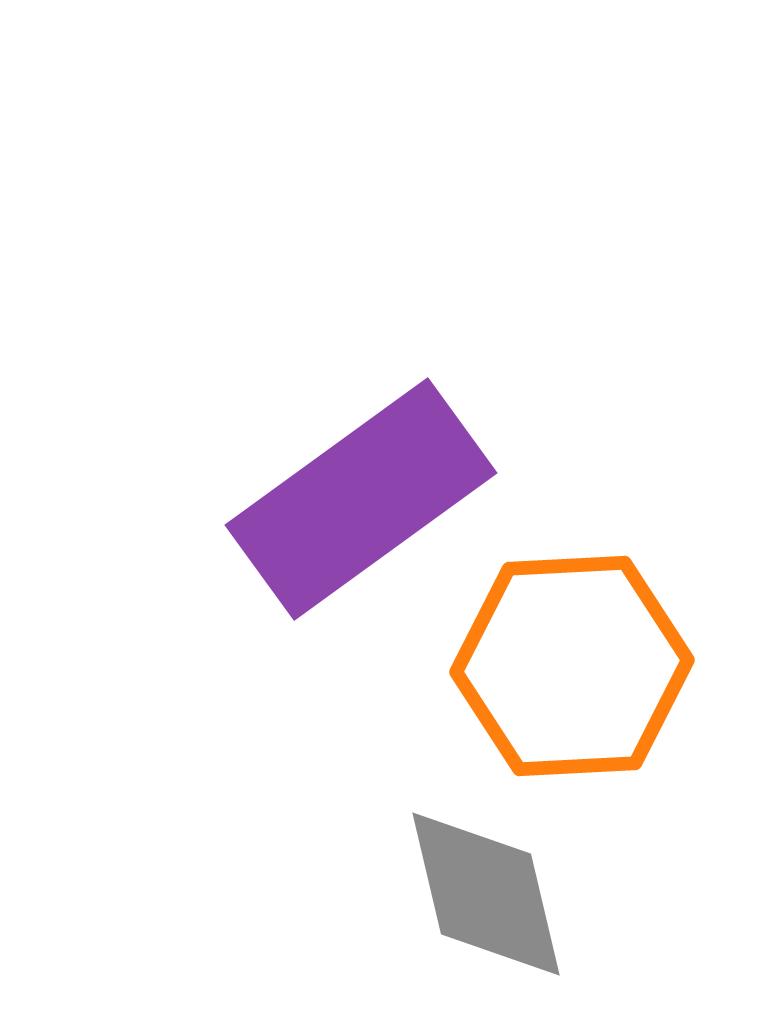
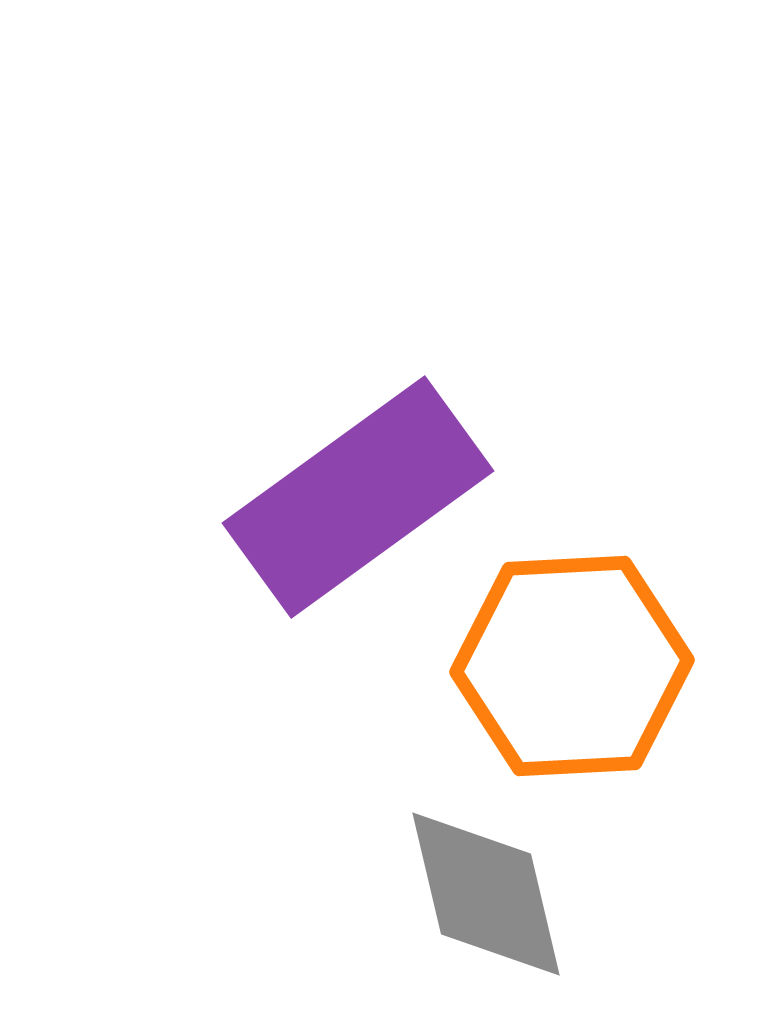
purple rectangle: moved 3 px left, 2 px up
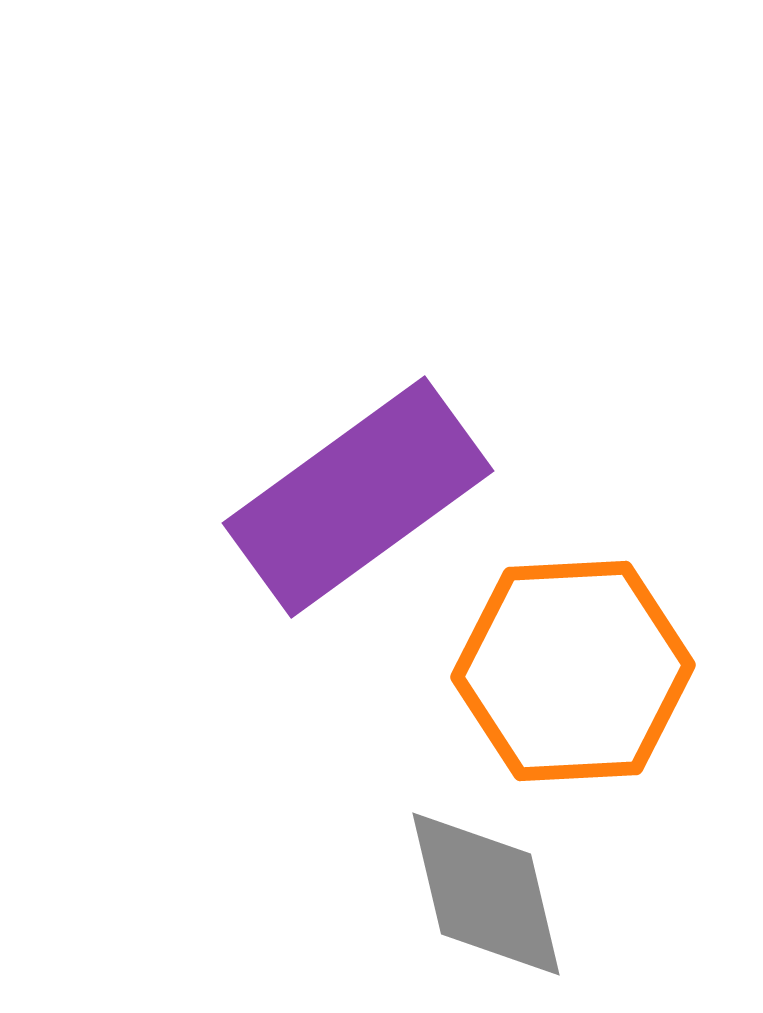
orange hexagon: moved 1 px right, 5 px down
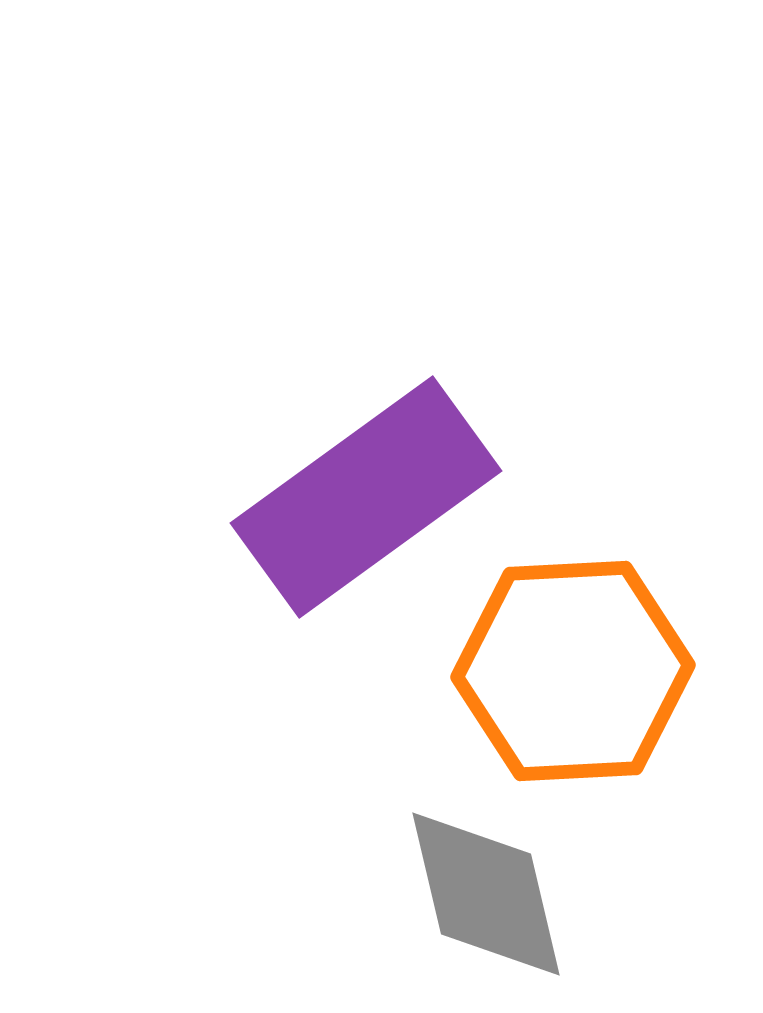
purple rectangle: moved 8 px right
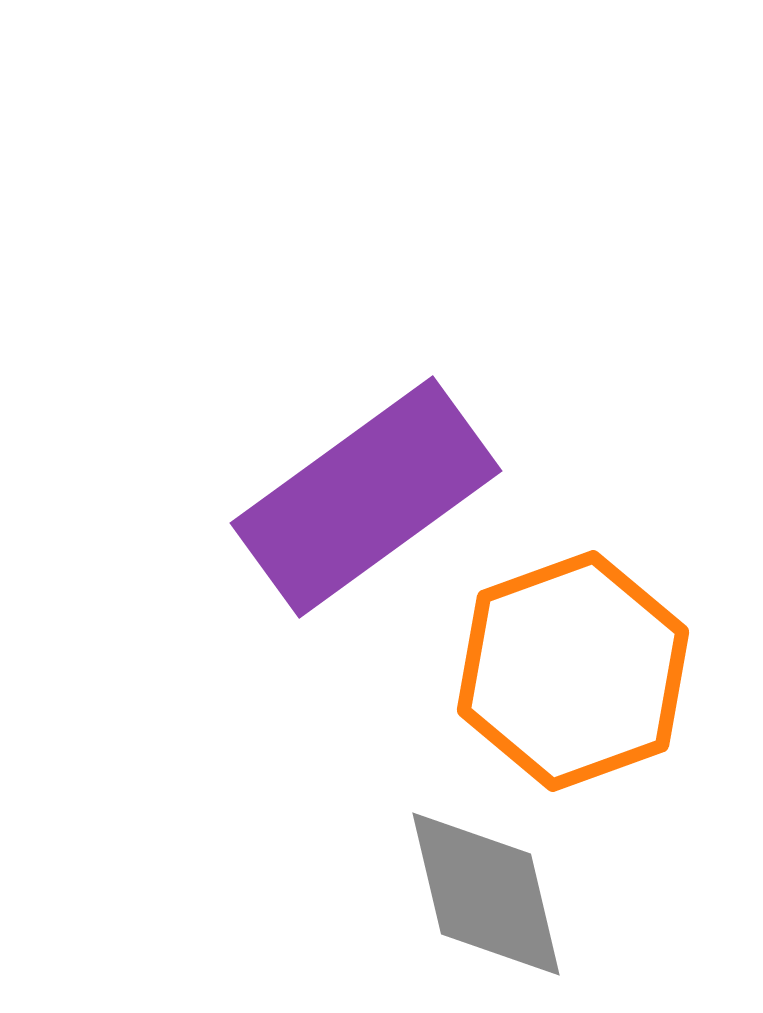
orange hexagon: rotated 17 degrees counterclockwise
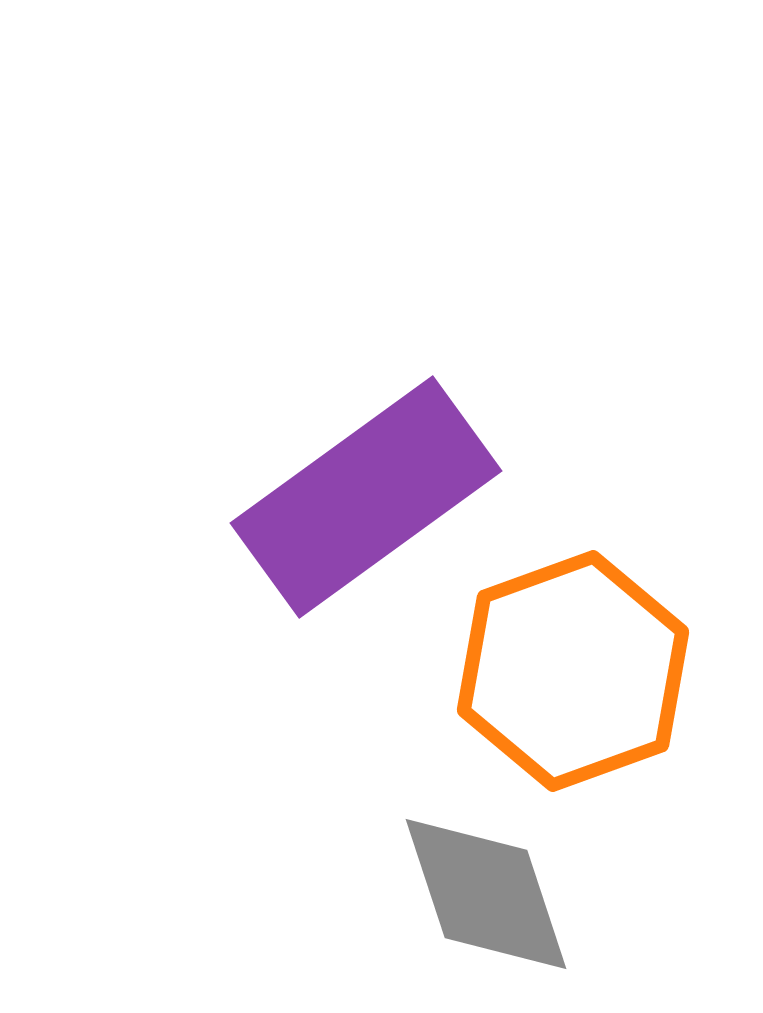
gray diamond: rotated 5 degrees counterclockwise
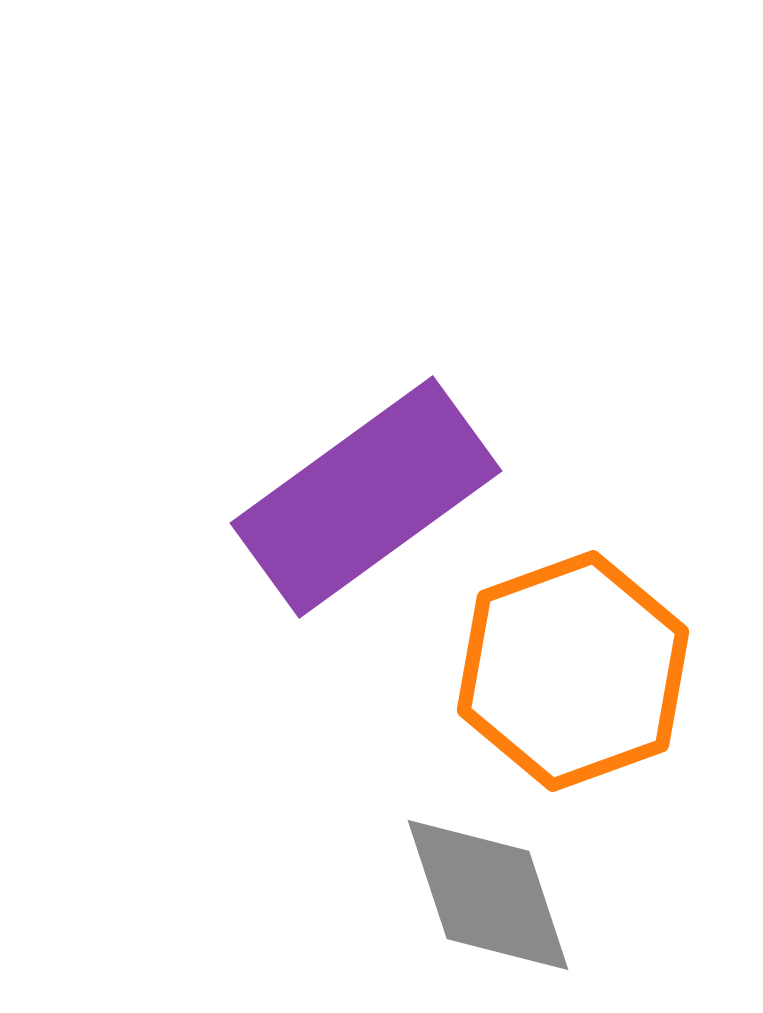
gray diamond: moved 2 px right, 1 px down
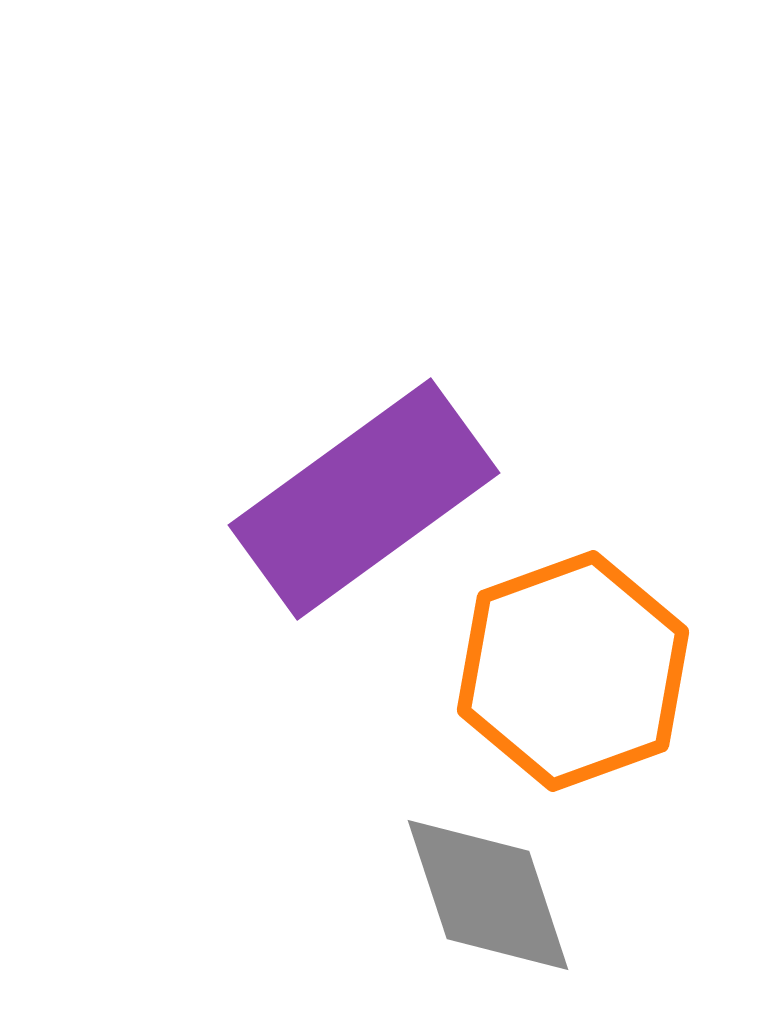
purple rectangle: moved 2 px left, 2 px down
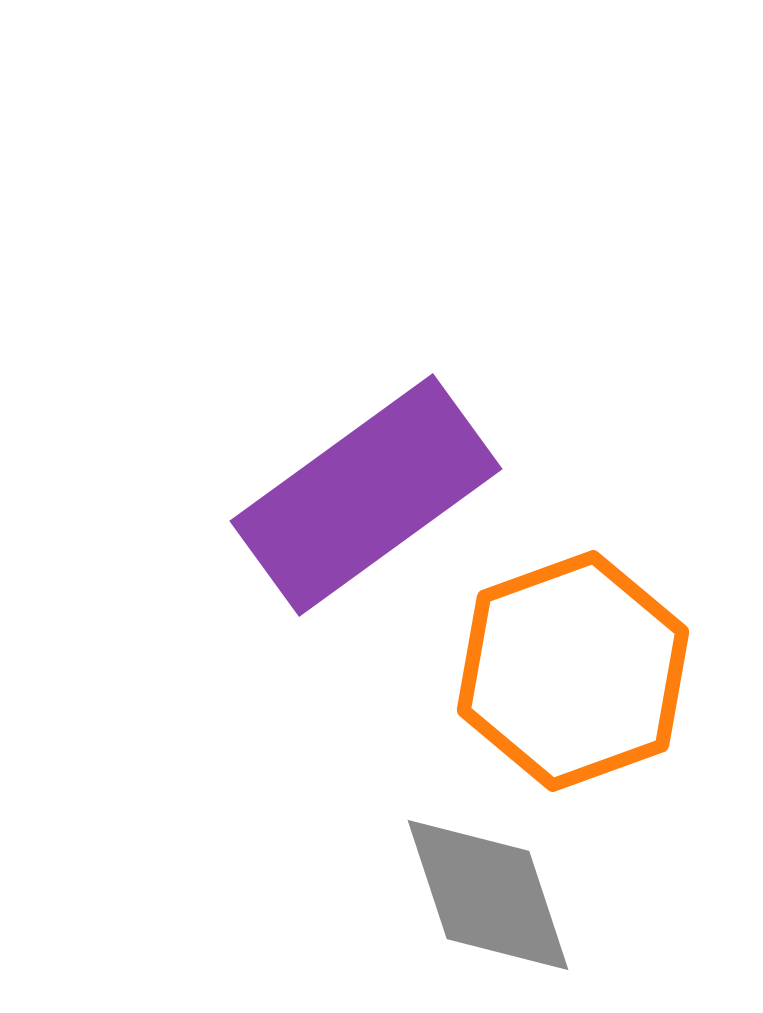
purple rectangle: moved 2 px right, 4 px up
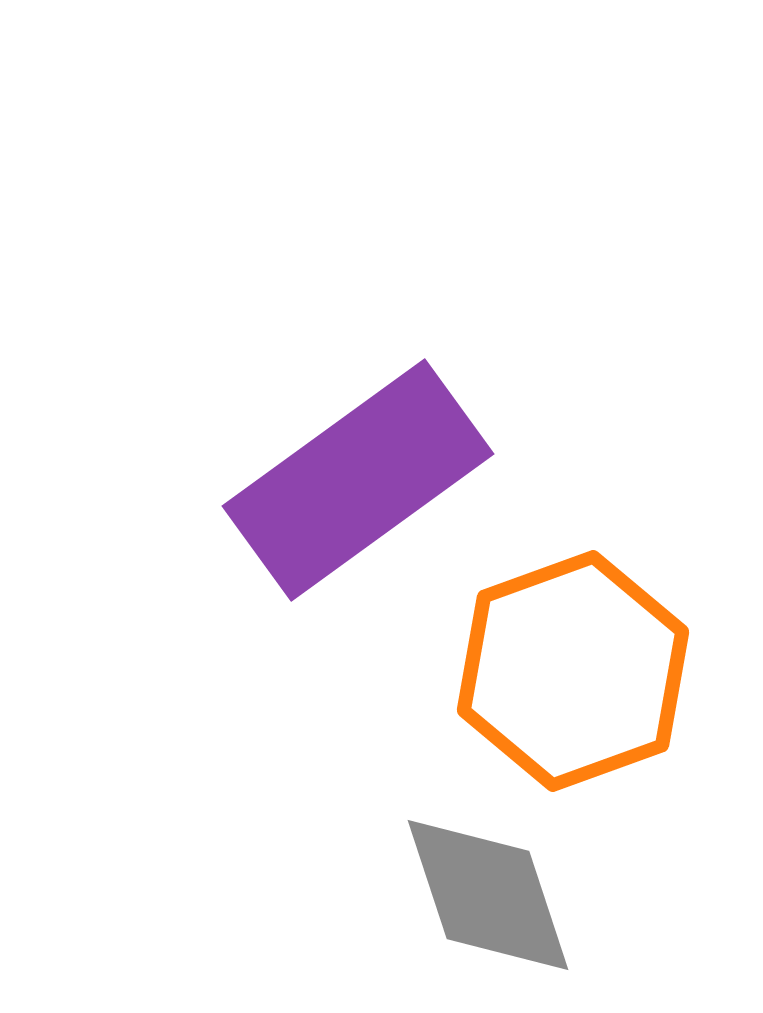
purple rectangle: moved 8 px left, 15 px up
